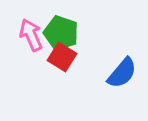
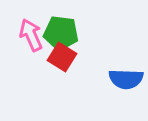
green pentagon: rotated 12 degrees counterclockwise
blue semicircle: moved 4 px right, 6 px down; rotated 52 degrees clockwise
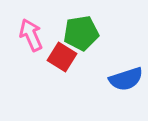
green pentagon: moved 20 px right; rotated 16 degrees counterclockwise
blue semicircle: rotated 20 degrees counterclockwise
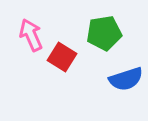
green pentagon: moved 23 px right
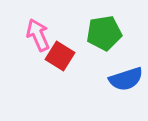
pink arrow: moved 7 px right
red square: moved 2 px left, 1 px up
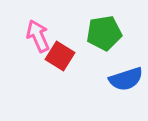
pink arrow: moved 1 px down
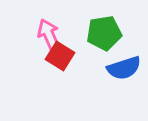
pink arrow: moved 11 px right, 1 px up
blue semicircle: moved 2 px left, 11 px up
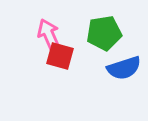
red square: rotated 16 degrees counterclockwise
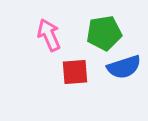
red square: moved 15 px right, 16 px down; rotated 20 degrees counterclockwise
blue semicircle: moved 1 px up
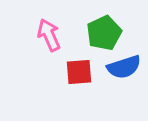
green pentagon: rotated 16 degrees counterclockwise
red square: moved 4 px right
